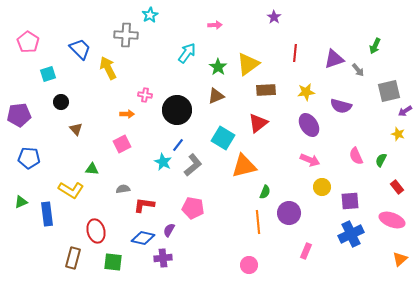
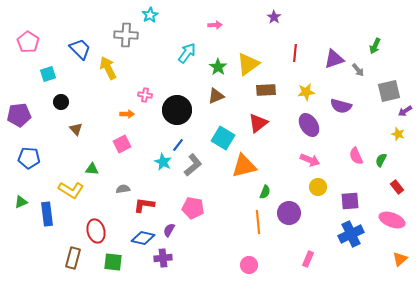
yellow circle at (322, 187): moved 4 px left
pink rectangle at (306, 251): moved 2 px right, 8 px down
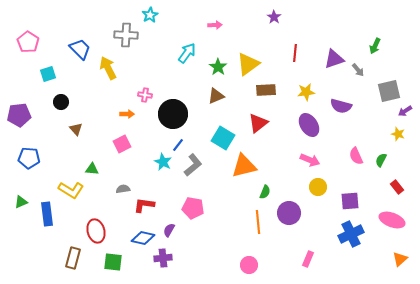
black circle at (177, 110): moved 4 px left, 4 px down
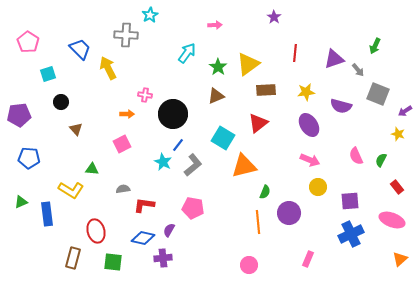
gray square at (389, 91): moved 11 px left, 3 px down; rotated 35 degrees clockwise
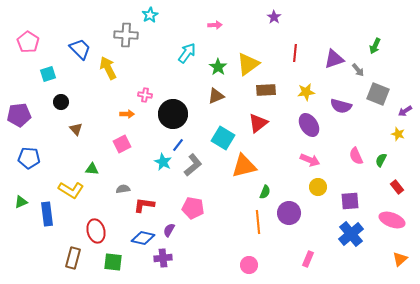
blue cross at (351, 234): rotated 15 degrees counterclockwise
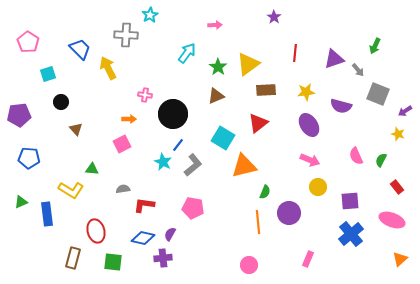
orange arrow at (127, 114): moved 2 px right, 5 px down
purple semicircle at (169, 230): moved 1 px right, 4 px down
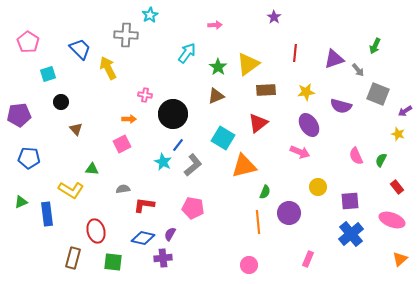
pink arrow at (310, 160): moved 10 px left, 8 px up
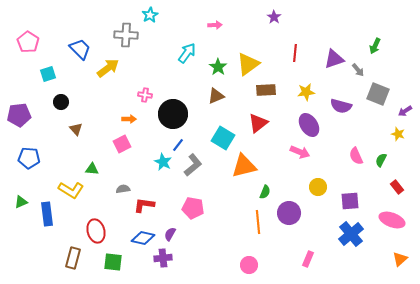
yellow arrow at (108, 68): rotated 80 degrees clockwise
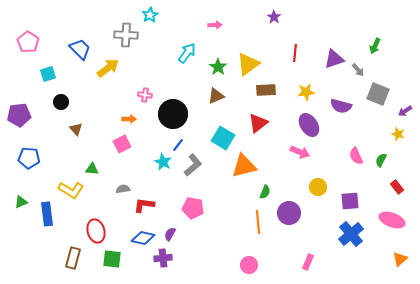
pink rectangle at (308, 259): moved 3 px down
green square at (113, 262): moved 1 px left, 3 px up
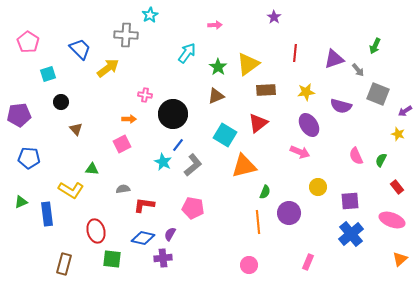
cyan square at (223, 138): moved 2 px right, 3 px up
brown rectangle at (73, 258): moved 9 px left, 6 px down
